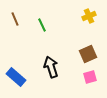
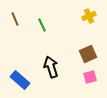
blue rectangle: moved 4 px right, 3 px down
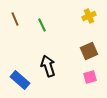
brown square: moved 1 px right, 3 px up
black arrow: moved 3 px left, 1 px up
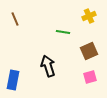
green line: moved 21 px right, 7 px down; rotated 56 degrees counterclockwise
blue rectangle: moved 7 px left; rotated 60 degrees clockwise
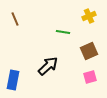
black arrow: rotated 65 degrees clockwise
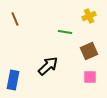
green line: moved 2 px right
pink square: rotated 16 degrees clockwise
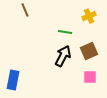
brown line: moved 10 px right, 9 px up
black arrow: moved 15 px right, 10 px up; rotated 20 degrees counterclockwise
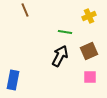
black arrow: moved 3 px left
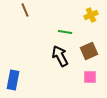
yellow cross: moved 2 px right, 1 px up
black arrow: rotated 55 degrees counterclockwise
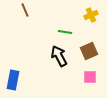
black arrow: moved 1 px left
